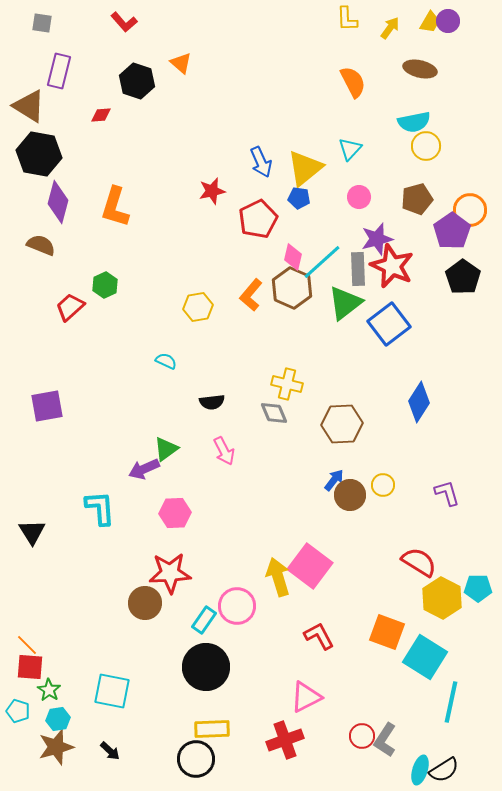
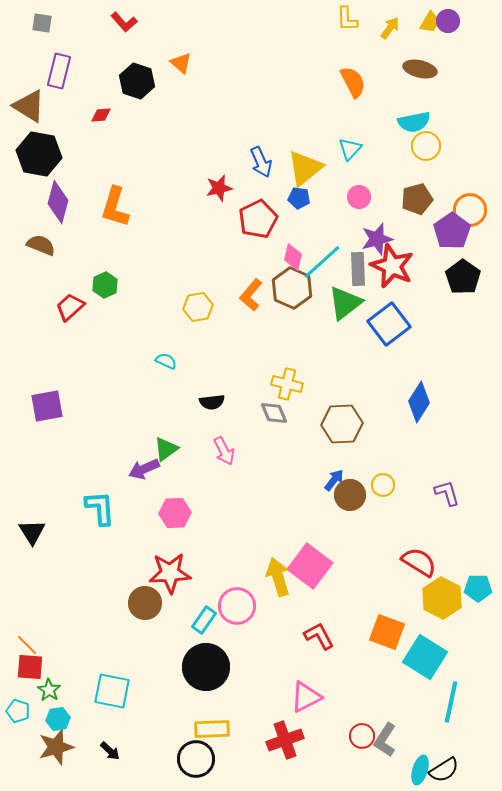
red star at (212, 191): moved 7 px right, 3 px up
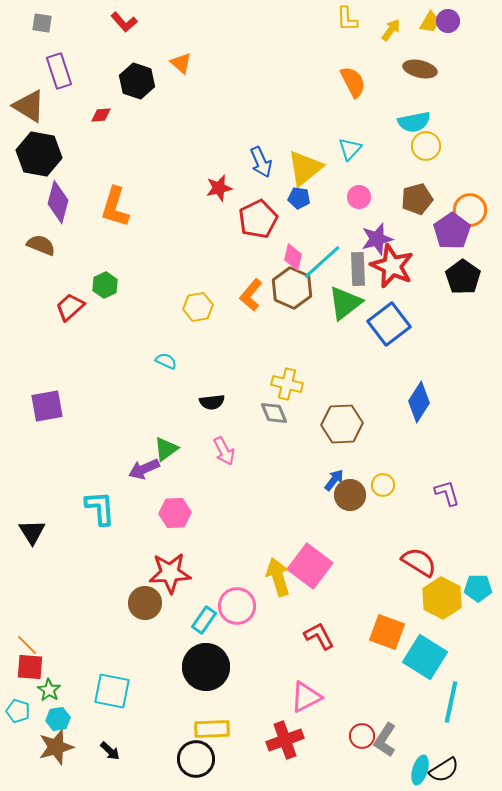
yellow arrow at (390, 28): moved 1 px right, 2 px down
purple rectangle at (59, 71): rotated 32 degrees counterclockwise
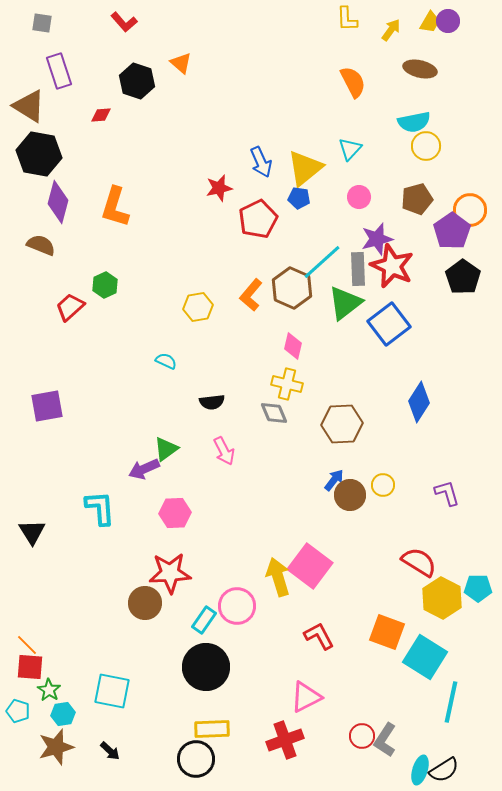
pink diamond at (293, 257): moved 89 px down
cyan hexagon at (58, 719): moved 5 px right, 5 px up
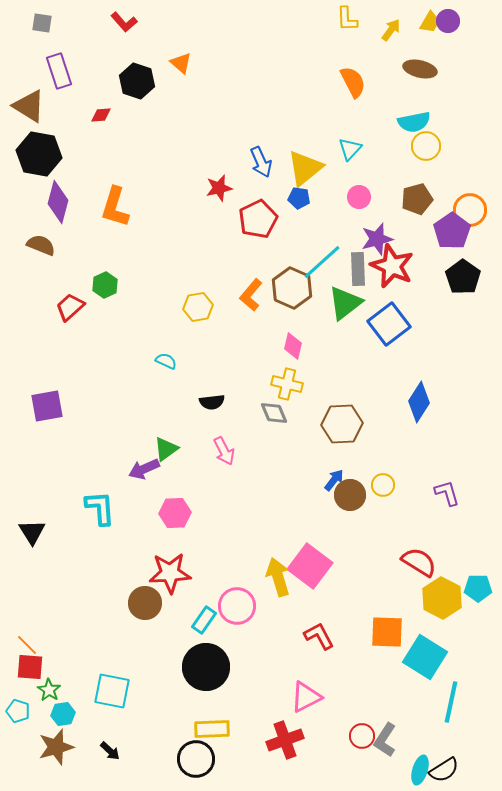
orange square at (387, 632): rotated 18 degrees counterclockwise
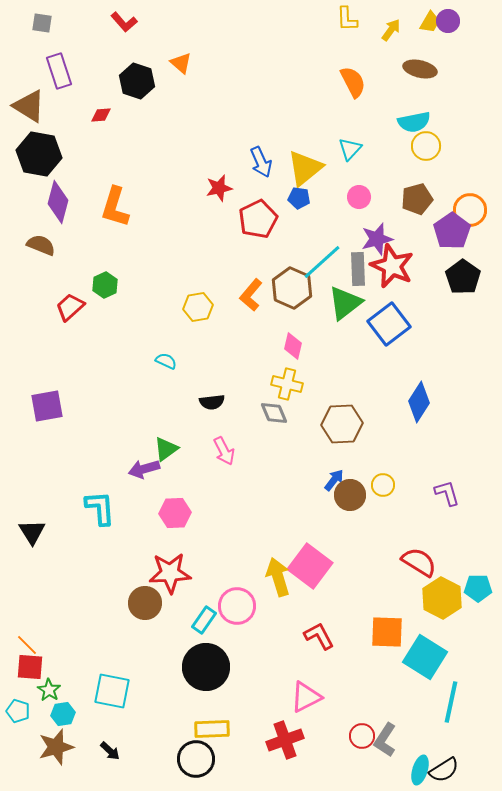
purple arrow at (144, 469): rotated 8 degrees clockwise
